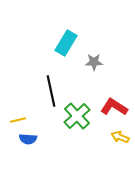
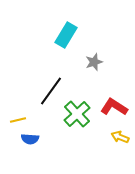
cyan rectangle: moved 8 px up
gray star: rotated 18 degrees counterclockwise
black line: rotated 48 degrees clockwise
green cross: moved 2 px up
blue semicircle: moved 2 px right
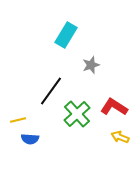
gray star: moved 3 px left, 3 px down
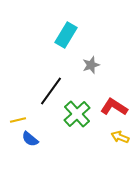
blue semicircle: rotated 36 degrees clockwise
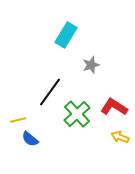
black line: moved 1 px left, 1 px down
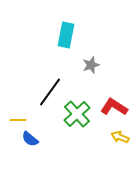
cyan rectangle: rotated 20 degrees counterclockwise
yellow line: rotated 14 degrees clockwise
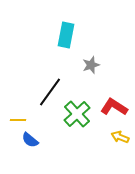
blue semicircle: moved 1 px down
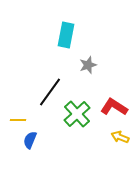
gray star: moved 3 px left
blue semicircle: rotated 72 degrees clockwise
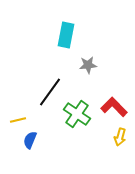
gray star: rotated 12 degrees clockwise
red L-shape: rotated 12 degrees clockwise
green cross: rotated 12 degrees counterclockwise
yellow line: rotated 14 degrees counterclockwise
yellow arrow: rotated 96 degrees counterclockwise
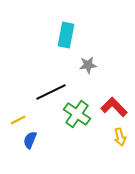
black line: moved 1 px right; rotated 28 degrees clockwise
yellow line: rotated 14 degrees counterclockwise
yellow arrow: rotated 30 degrees counterclockwise
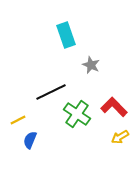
cyan rectangle: rotated 30 degrees counterclockwise
gray star: moved 3 px right; rotated 30 degrees clockwise
yellow arrow: rotated 72 degrees clockwise
